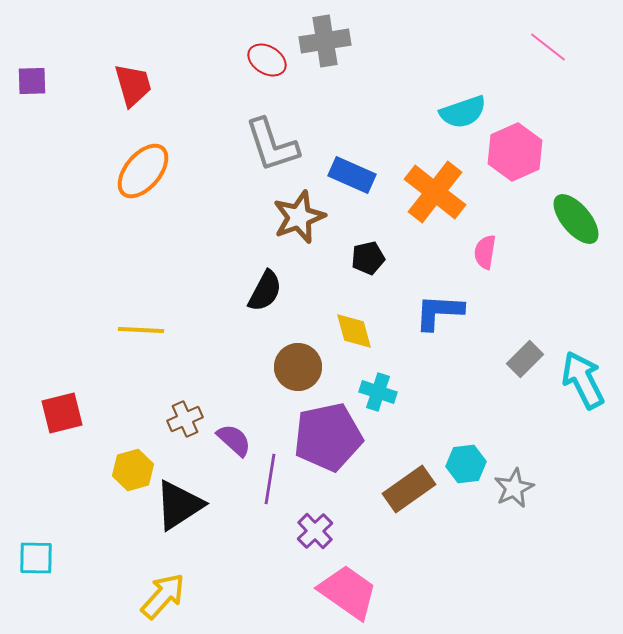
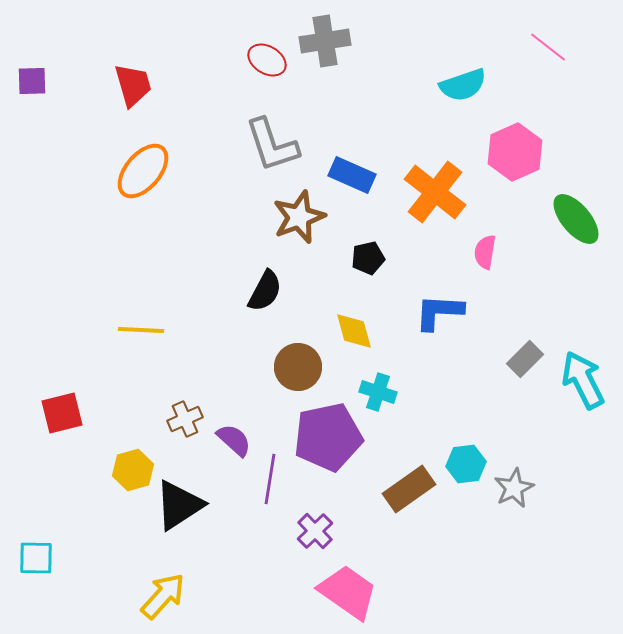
cyan semicircle: moved 27 px up
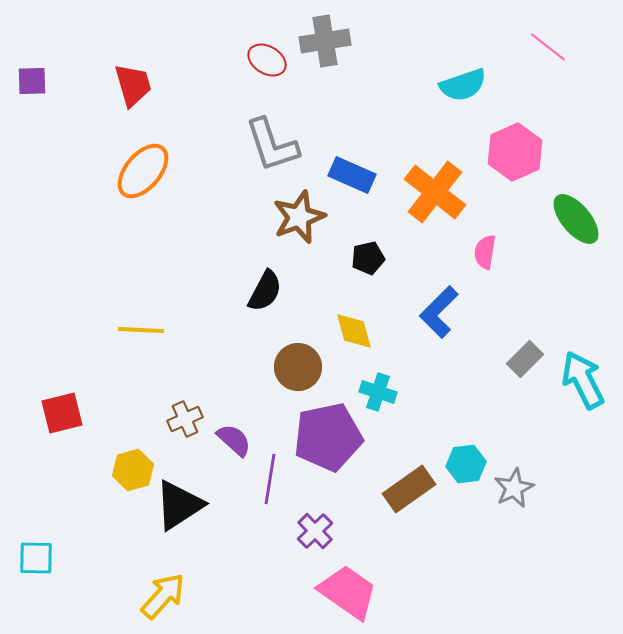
blue L-shape: rotated 48 degrees counterclockwise
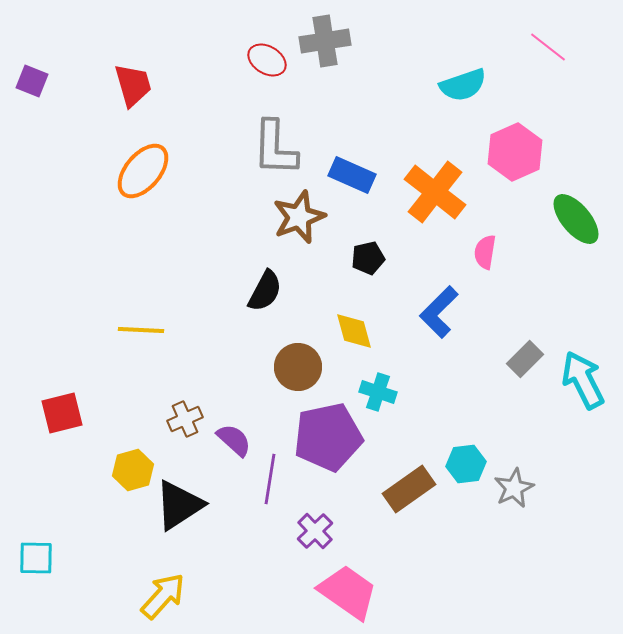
purple square: rotated 24 degrees clockwise
gray L-shape: moved 3 px right, 3 px down; rotated 20 degrees clockwise
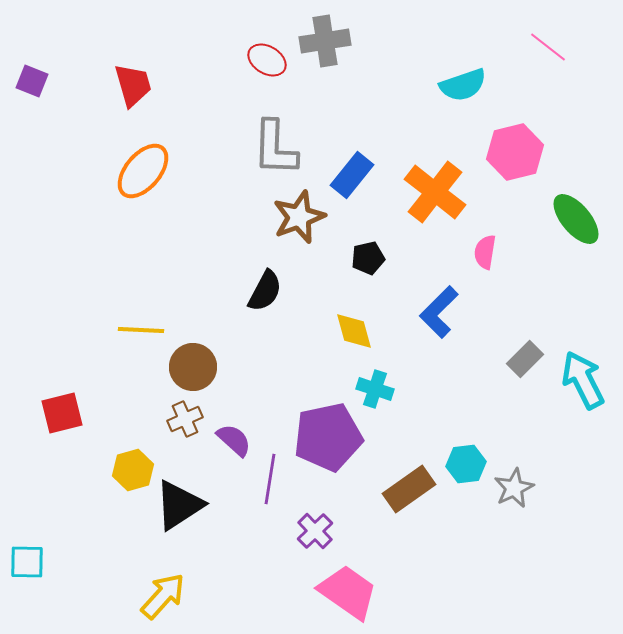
pink hexagon: rotated 10 degrees clockwise
blue rectangle: rotated 75 degrees counterclockwise
brown circle: moved 105 px left
cyan cross: moved 3 px left, 3 px up
cyan square: moved 9 px left, 4 px down
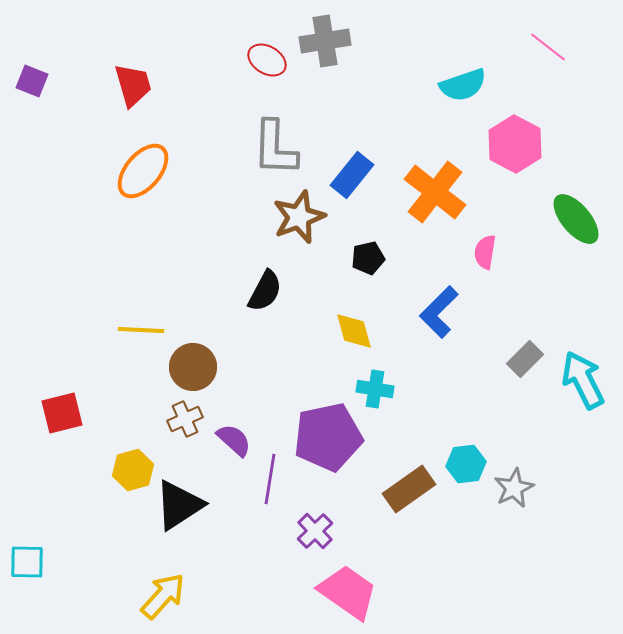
pink hexagon: moved 8 px up; rotated 18 degrees counterclockwise
cyan cross: rotated 9 degrees counterclockwise
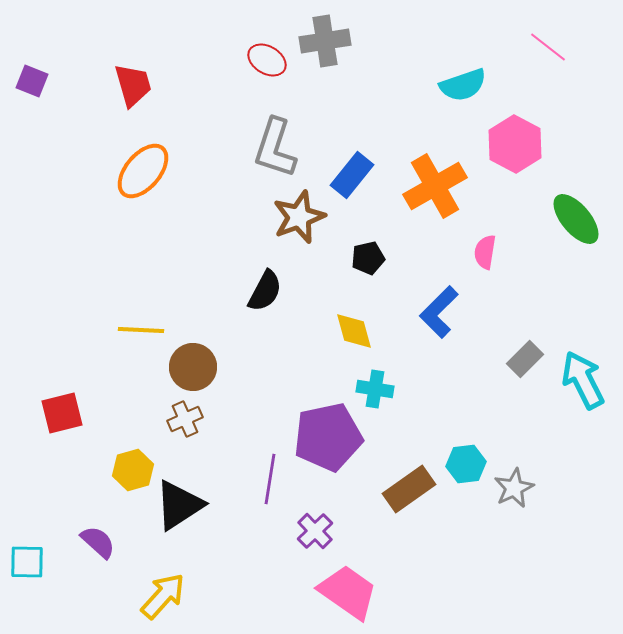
gray L-shape: rotated 16 degrees clockwise
orange cross: moved 6 px up; rotated 22 degrees clockwise
purple semicircle: moved 136 px left, 102 px down
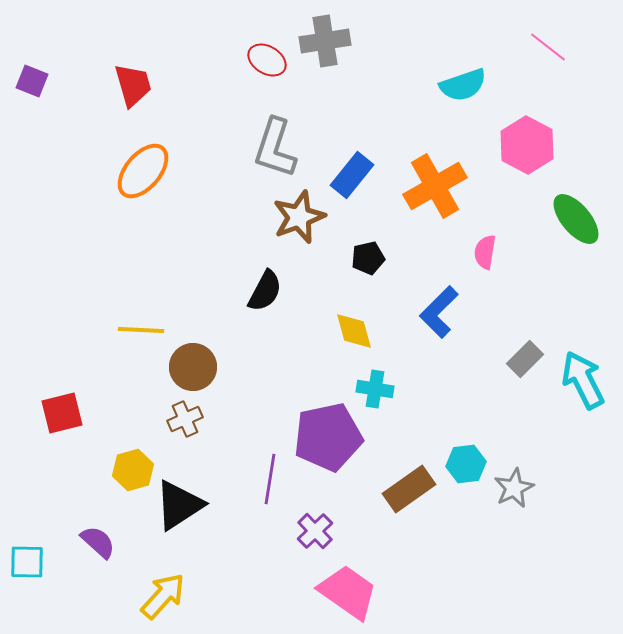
pink hexagon: moved 12 px right, 1 px down
